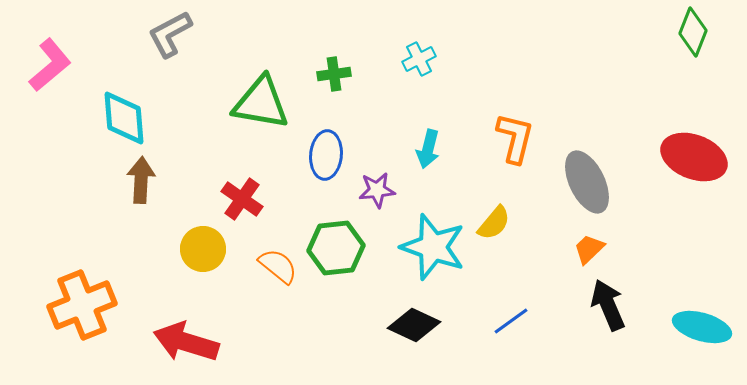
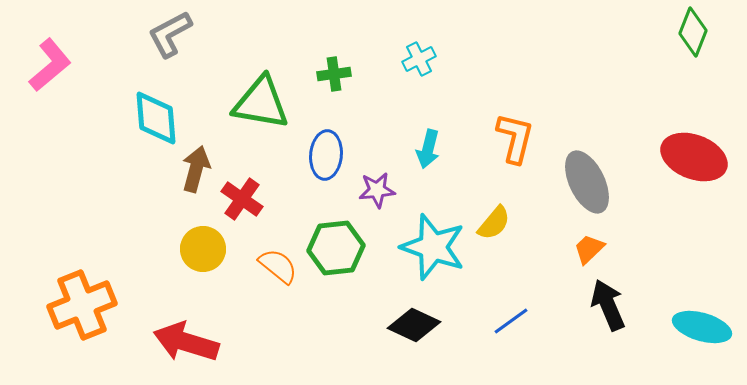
cyan diamond: moved 32 px right
brown arrow: moved 55 px right, 11 px up; rotated 12 degrees clockwise
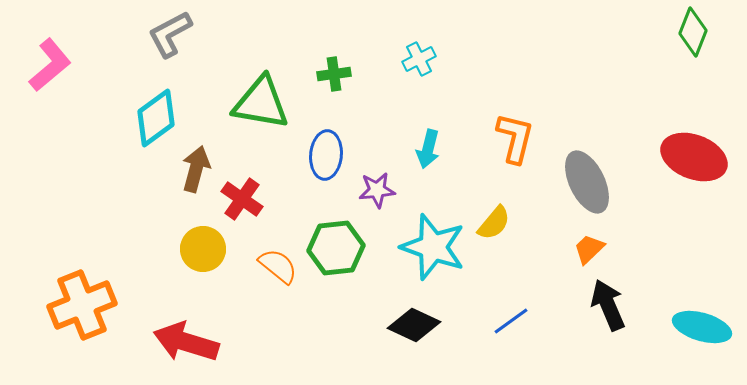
cyan diamond: rotated 58 degrees clockwise
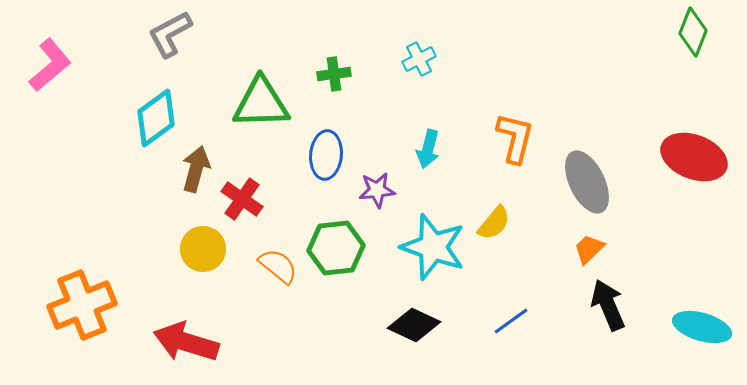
green triangle: rotated 12 degrees counterclockwise
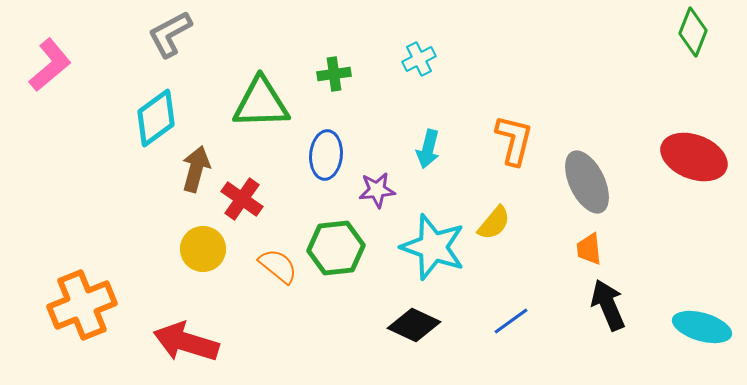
orange L-shape: moved 1 px left, 2 px down
orange trapezoid: rotated 52 degrees counterclockwise
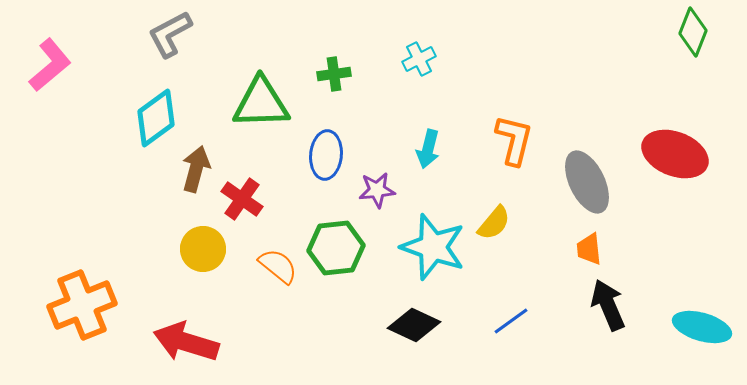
red ellipse: moved 19 px left, 3 px up
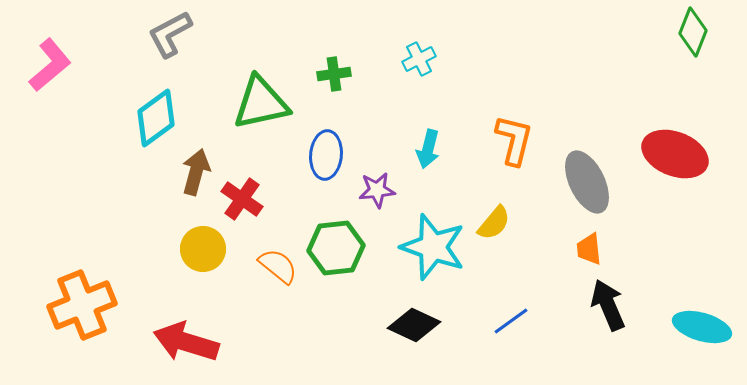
green triangle: rotated 10 degrees counterclockwise
brown arrow: moved 3 px down
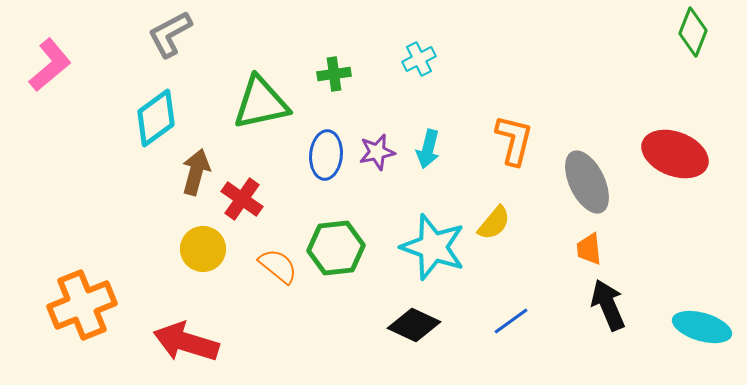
purple star: moved 38 px up; rotated 6 degrees counterclockwise
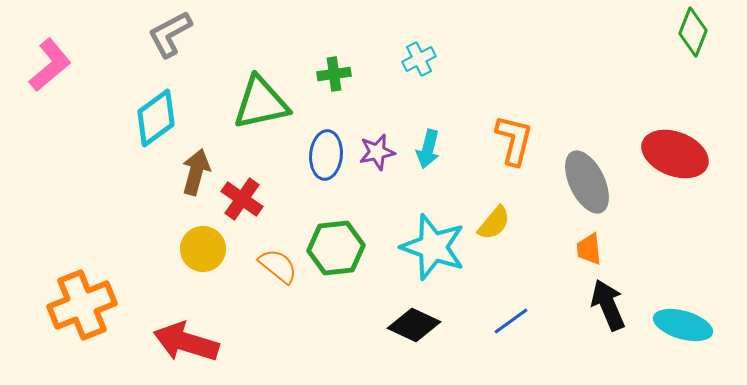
cyan ellipse: moved 19 px left, 2 px up
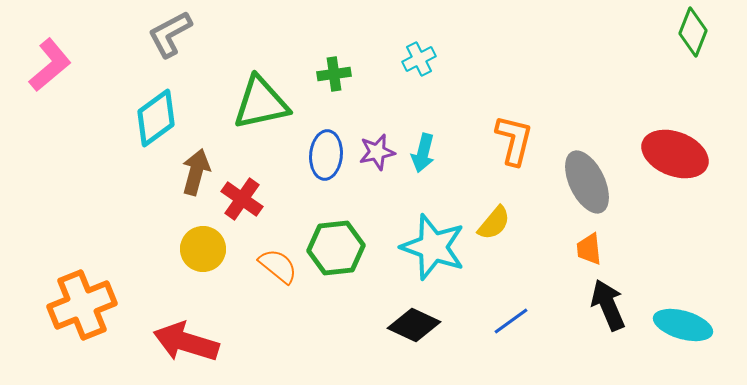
cyan arrow: moved 5 px left, 4 px down
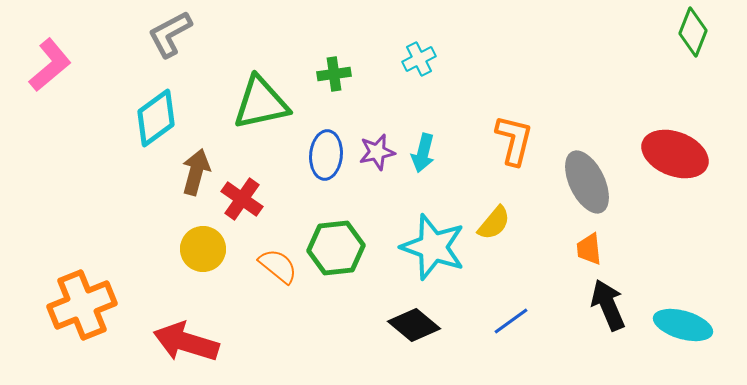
black diamond: rotated 15 degrees clockwise
